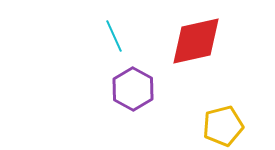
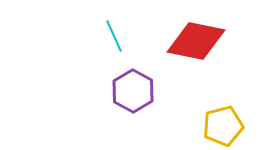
red diamond: rotated 24 degrees clockwise
purple hexagon: moved 2 px down
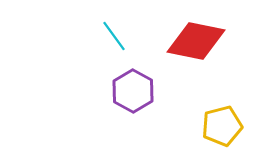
cyan line: rotated 12 degrees counterclockwise
yellow pentagon: moved 1 px left
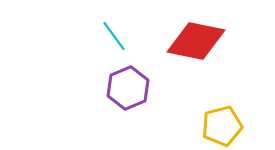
purple hexagon: moved 5 px left, 3 px up; rotated 9 degrees clockwise
